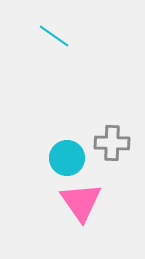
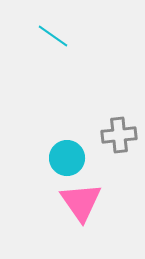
cyan line: moved 1 px left
gray cross: moved 7 px right, 8 px up; rotated 8 degrees counterclockwise
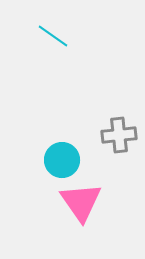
cyan circle: moved 5 px left, 2 px down
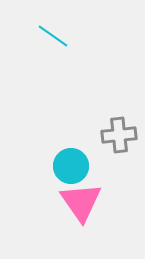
cyan circle: moved 9 px right, 6 px down
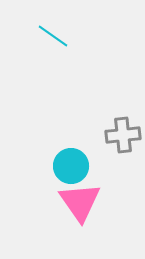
gray cross: moved 4 px right
pink triangle: moved 1 px left
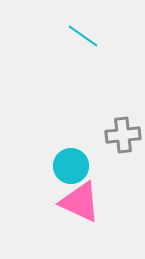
cyan line: moved 30 px right
pink triangle: rotated 30 degrees counterclockwise
